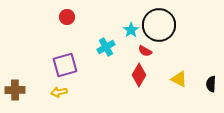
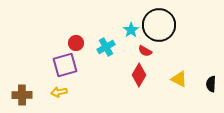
red circle: moved 9 px right, 26 px down
brown cross: moved 7 px right, 5 px down
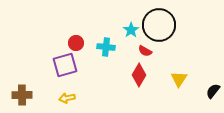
cyan cross: rotated 36 degrees clockwise
yellow triangle: rotated 36 degrees clockwise
black semicircle: moved 2 px right, 7 px down; rotated 35 degrees clockwise
yellow arrow: moved 8 px right, 6 px down
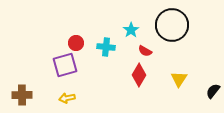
black circle: moved 13 px right
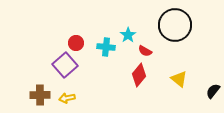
black circle: moved 3 px right
cyan star: moved 3 px left, 5 px down
purple square: rotated 25 degrees counterclockwise
red diamond: rotated 10 degrees clockwise
yellow triangle: rotated 24 degrees counterclockwise
brown cross: moved 18 px right
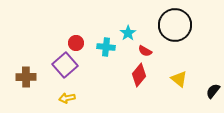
cyan star: moved 2 px up
brown cross: moved 14 px left, 18 px up
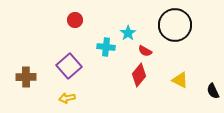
red circle: moved 1 px left, 23 px up
purple square: moved 4 px right, 1 px down
yellow triangle: moved 1 px right, 1 px down; rotated 12 degrees counterclockwise
black semicircle: rotated 63 degrees counterclockwise
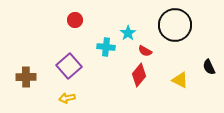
black semicircle: moved 4 px left, 24 px up
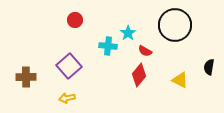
cyan cross: moved 2 px right, 1 px up
black semicircle: rotated 35 degrees clockwise
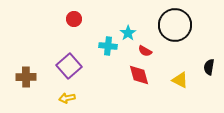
red circle: moved 1 px left, 1 px up
red diamond: rotated 55 degrees counterclockwise
